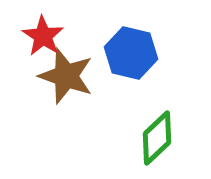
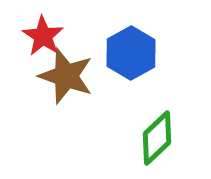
blue hexagon: rotated 18 degrees clockwise
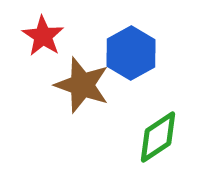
brown star: moved 16 px right, 9 px down
green diamond: moved 1 px right, 1 px up; rotated 10 degrees clockwise
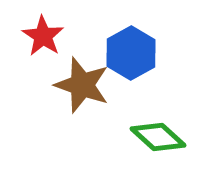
green diamond: rotated 76 degrees clockwise
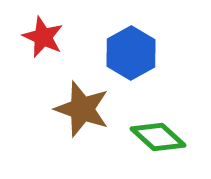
red star: moved 1 px down; rotated 9 degrees counterclockwise
brown star: moved 24 px down
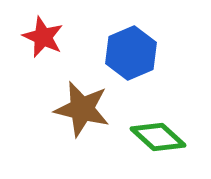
blue hexagon: rotated 6 degrees clockwise
brown star: rotated 6 degrees counterclockwise
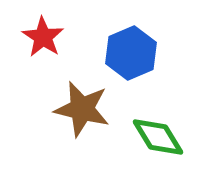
red star: rotated 9 degrees clockwise
green diamond: rotated 16 degrees clockwise
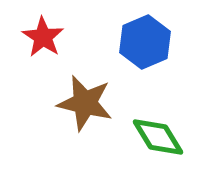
blue hexagon: moved 14 px right, 11 px up
brown star: moved 3 px right, 6 px up
